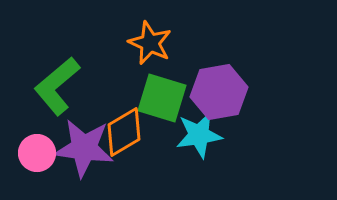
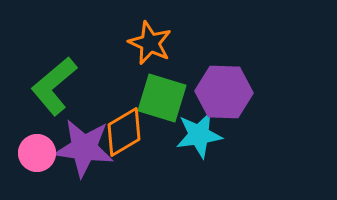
green L-shape: moved 3 px left
purple hexagon: moved 5 px right; rotated 12 degrees clockwise
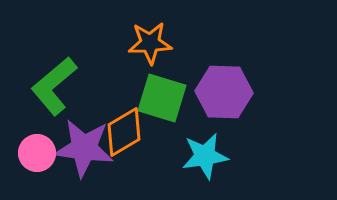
orange star: rotated 27 degrees counterclockwise
cyan star: moved 6 px right, 21 px down
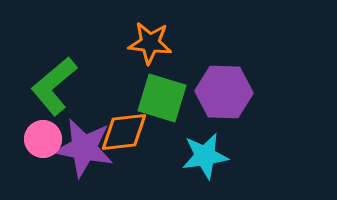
orange star: rotated 9 degrees clockwise
orange diamond: rotated 24 degrees clockwise
purple star: rotated 4 degrees clockwise
pink circle: moved 6 px right, 14 px up
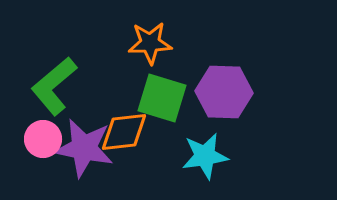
orange star: rotated 9 degrees counterclockwise
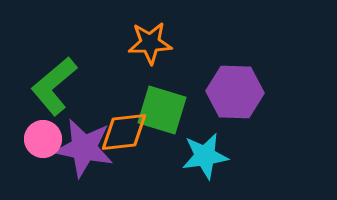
purple hexagon: moved 11 px right
green square: moved 12 px down
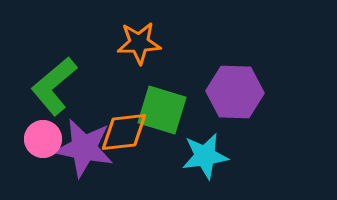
orange star: moved 11 px left
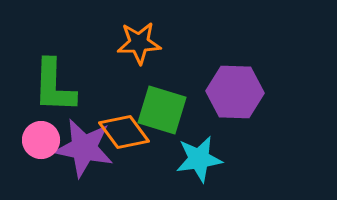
green L-shape: rotated 48 degrees counterclockwise
orange diamond: rotated 60 degrees clockwise
pink circle: moved 2 px left, 1 px down
cyan star: moved 6 px left, 3 px down
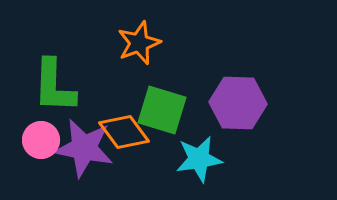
orange star: rotated 18 degrees counterclockwise
purple hexagon: moved 3 px right, 11 px down
